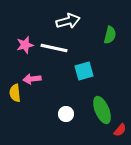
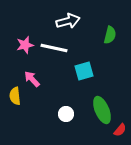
pink arrow: rotated 54 degrees clockwise
yellow semicircle: moved 3 px down
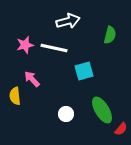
green ellipse: rotated 8 degrees counterclockwise
red semicircle: moved 1 px right, 1 px up
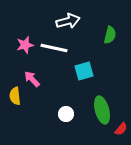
green ellipse: rotated 16 degrees clockwise
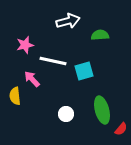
green semicircle: moved 10 px left; rotated 108 degrees counterclockwise
white line: moved 1 px left, 13 px down
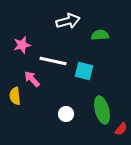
pink star: moved 3 px left
cyan square: rotated 30 degrees clockwise
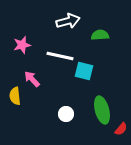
white line: moved 7 px right, 5 px up
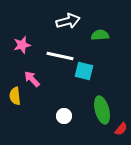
white circle: moved 2 px left, 2 px down
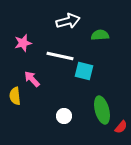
pink star: moved 1 px right, 2 px up
red semicircle: moved 2 px up
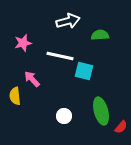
green ellipse: moved 1 px left, 1 px down
